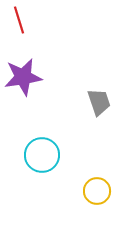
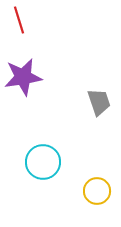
cyan circle: moved 1 px right, 7 px down
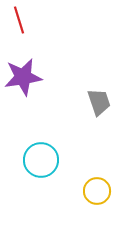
cyan circle: moved 2 px left, 2 px up
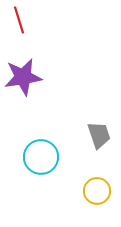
gray trapezoid: moved 33 px down
cyan circle: moved 3 px up
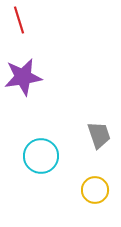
cyan circle: moved 1 px up
yellow circle: moved 2 px left, 1 px up
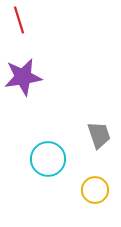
cyan circle: moved 7 px right, 3 px down
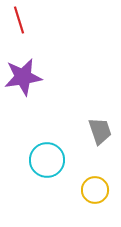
gray trapezoid: moved 1 px right, 4 px up
cyan circle: moved 1 px left, 1 px down
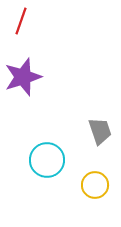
red line: moved 2 px right, 1 px down; rotated 36 degrees clockwise
purple star: rotated 9 degrees counterclockwise
yellow circle: moved 5 px up
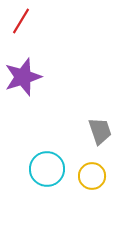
red line: rotated 12 degrees clockwise
cyan circle: moved 9 px down
yellow circle: moved 3 px left, 9 px up
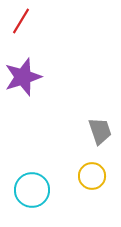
cyan circle: moved 15 px left, 21 px down
